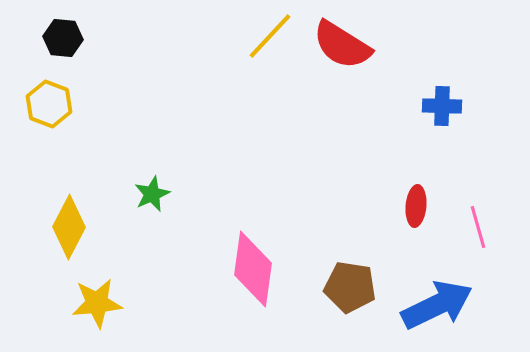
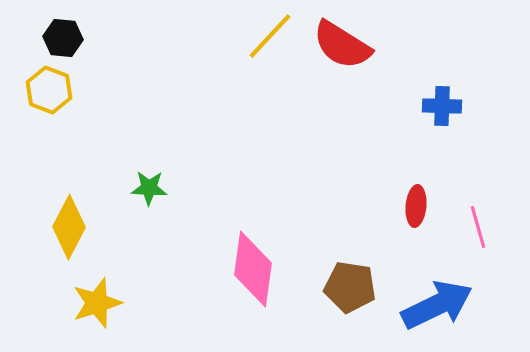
yellow hexagon: moved 14 px up
green star: moved 3 px left, 6 px up; rotated 27 degrees clockwise
yellow star: rotated 12 degrees counterclockwise
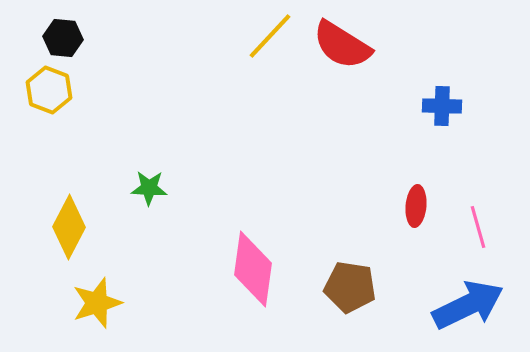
blue arrow: moved 31 px right
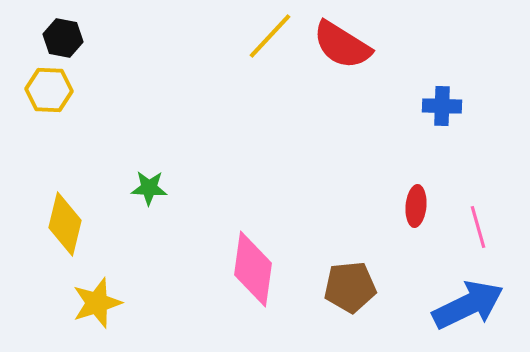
black hexagon: rotated 6 degrees clockwise
yellow hexagon: rotated 18 degrees counterclockwise
yellow diamond: moved 4 px left, 3 px up; rotated 14 degrees counterclockwise
brown pentagon: rotated 15 degrees counterclockwise
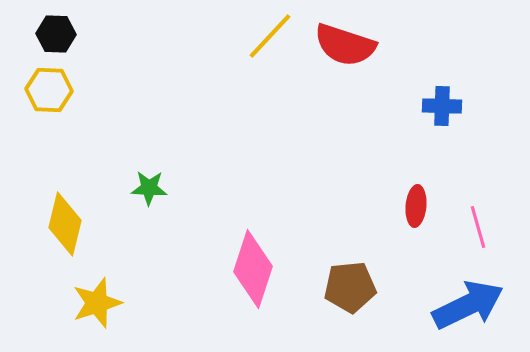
black hexagon: moved 7 px left, 4 px up; rotated 9 degrees counterclockwise
red semicircle: moved 3 px right; rotated 14 degrees counterclockwise
pink diamond: rotated 10 degrees clockwise
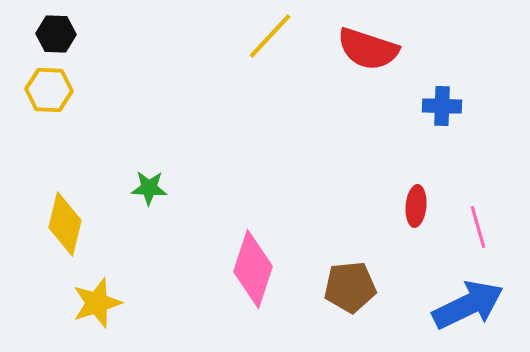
red semicircle: moved 23 px right, 4 px down
